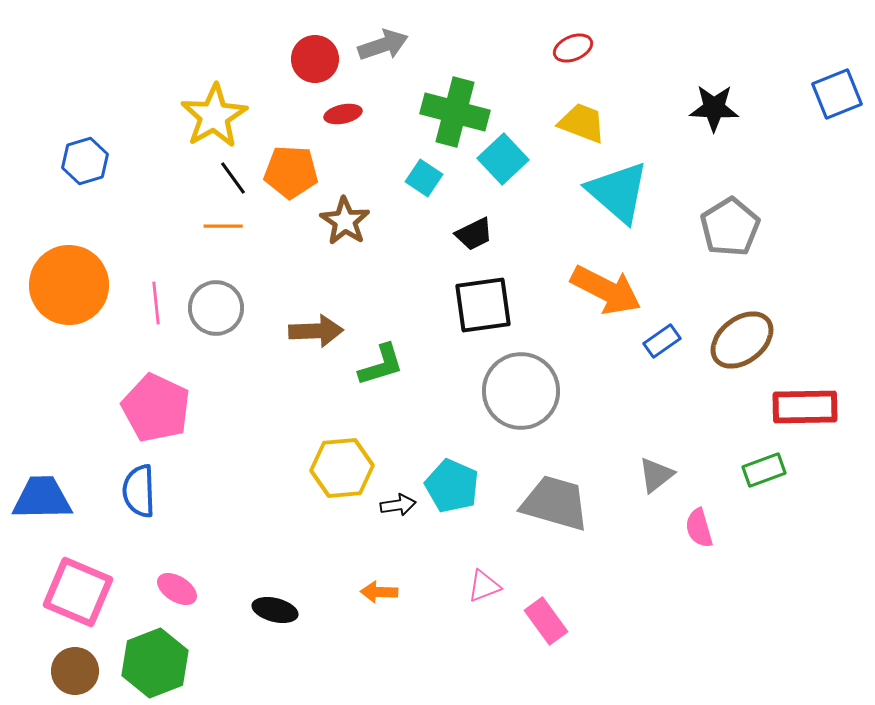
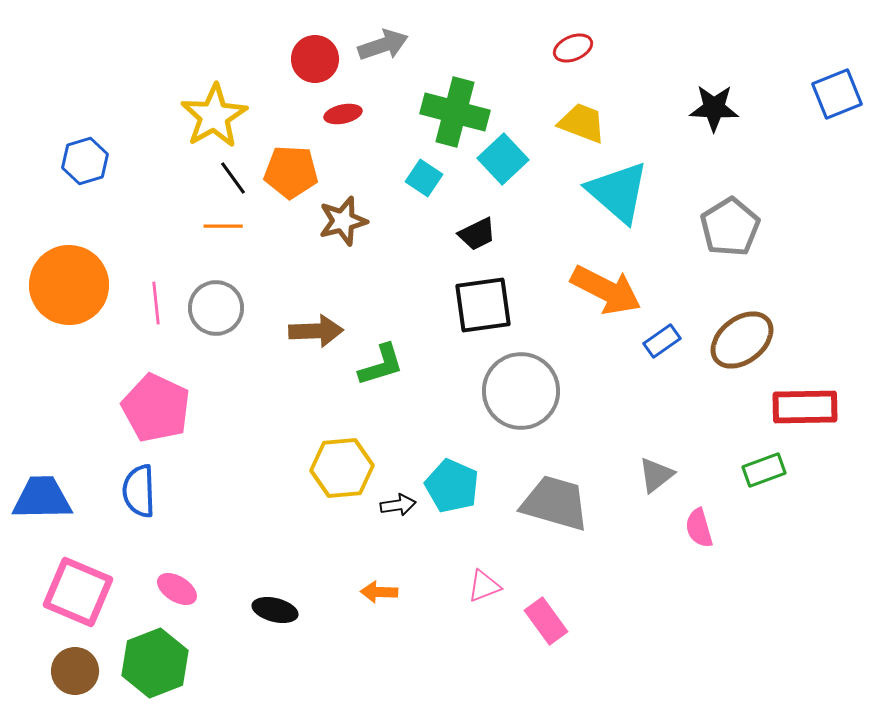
brown star at (345, 221): moved 2 px left; rotated 24 degrees clockwise
black trapezoid at (474, 234): moved 3 px right
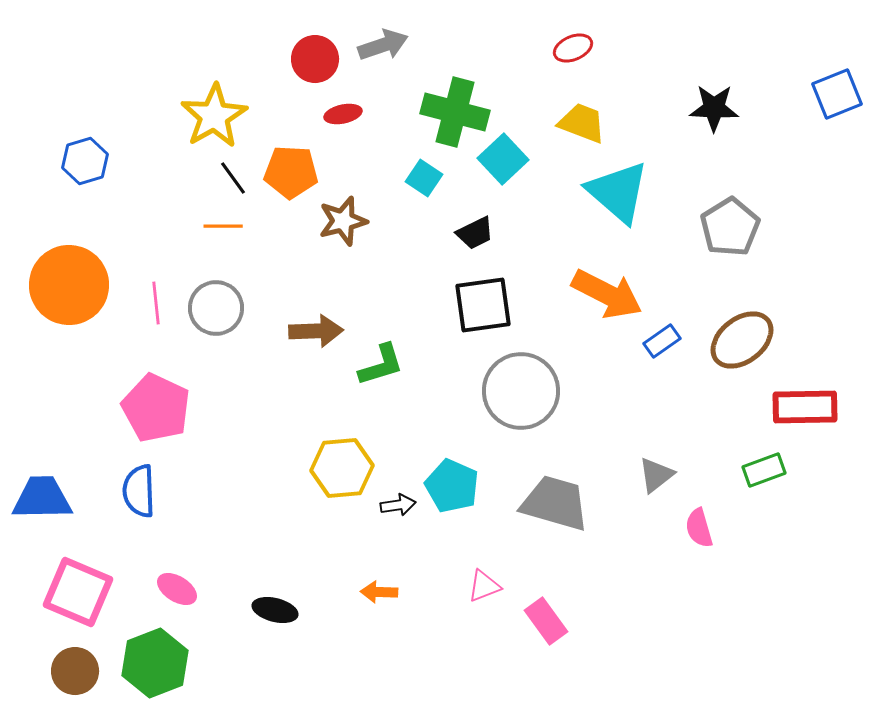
black trapezoid at (477, 234): moved 2 px left, 1 px up
orange arrow at (606, 290): moved 1 px right, 4 px down
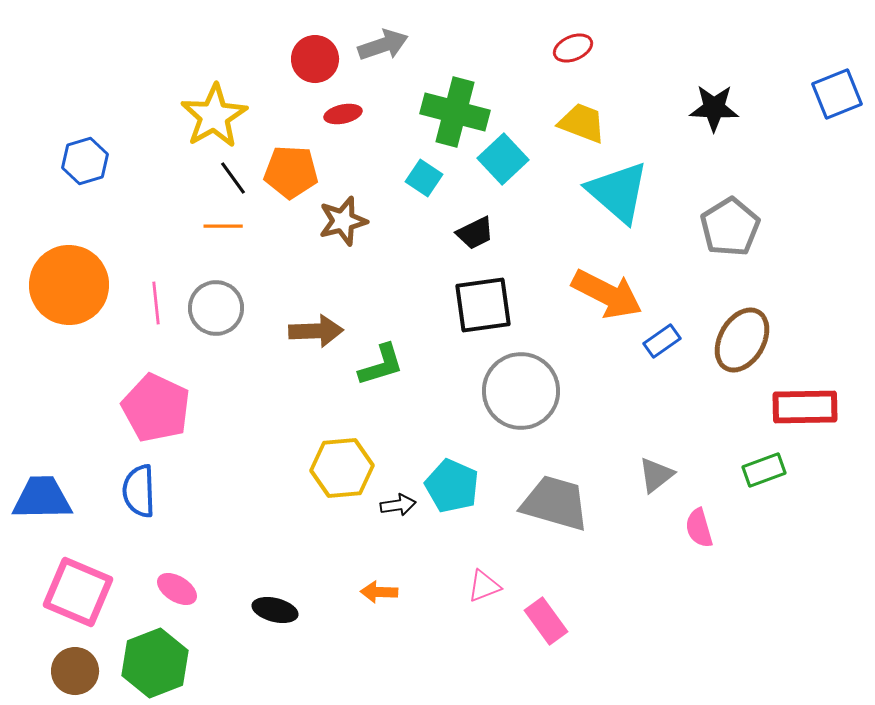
brown ellipse at (742, 340): rotated 22 degrees counterclockwise
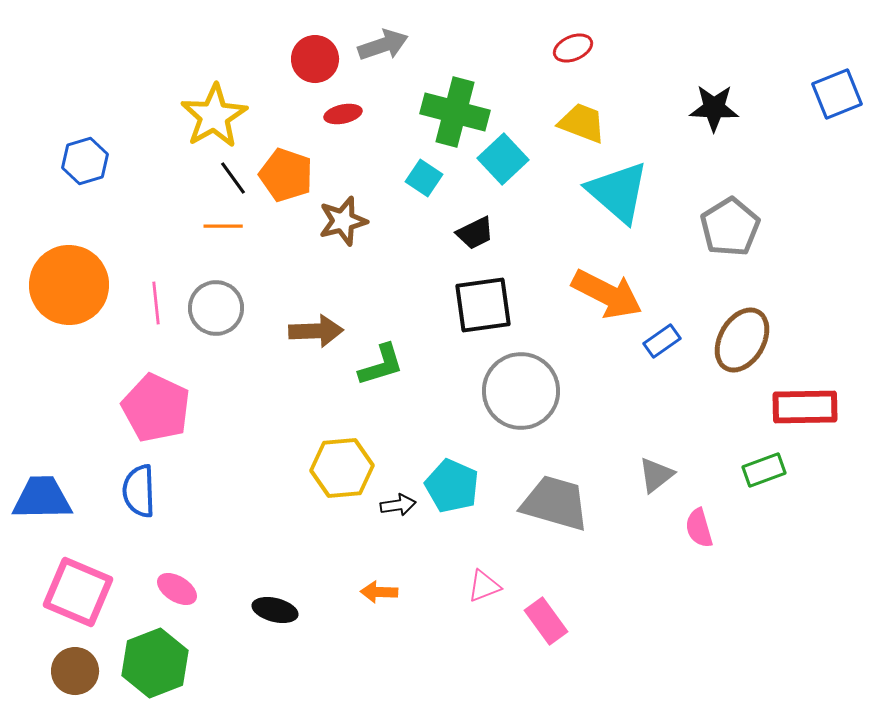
orange pentagon at (291, 172): moved 5 px left, 3 px down; rotated 16 degrees clockwise
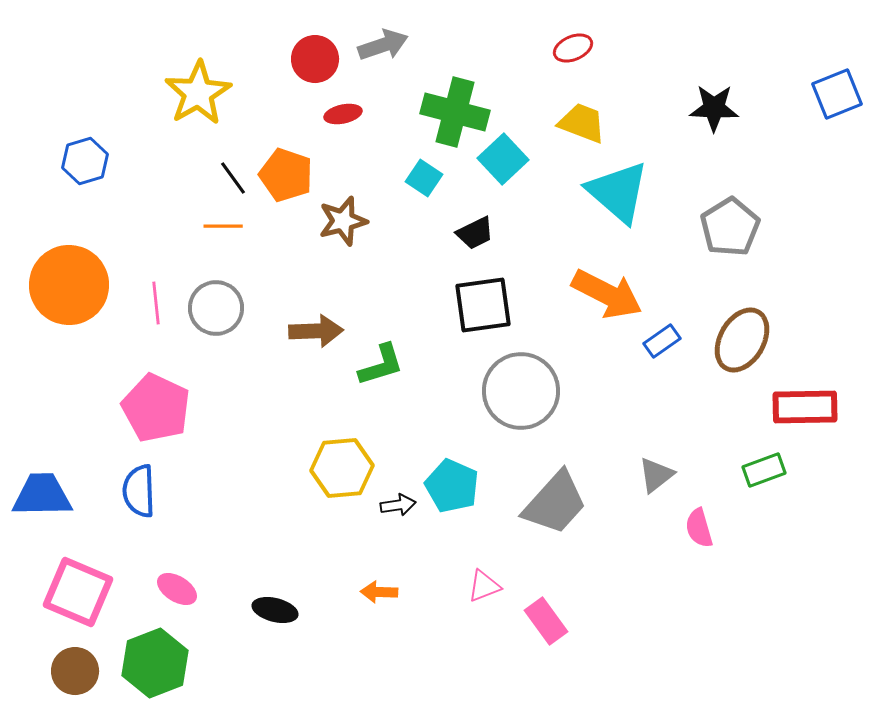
yellow star at (214, 116): moved 16 px left, 23 px up
blue trapezoid at (42, 498): moved 3 px up
gray trapezoid at (555, 503): rotated 116 degrees clockwise
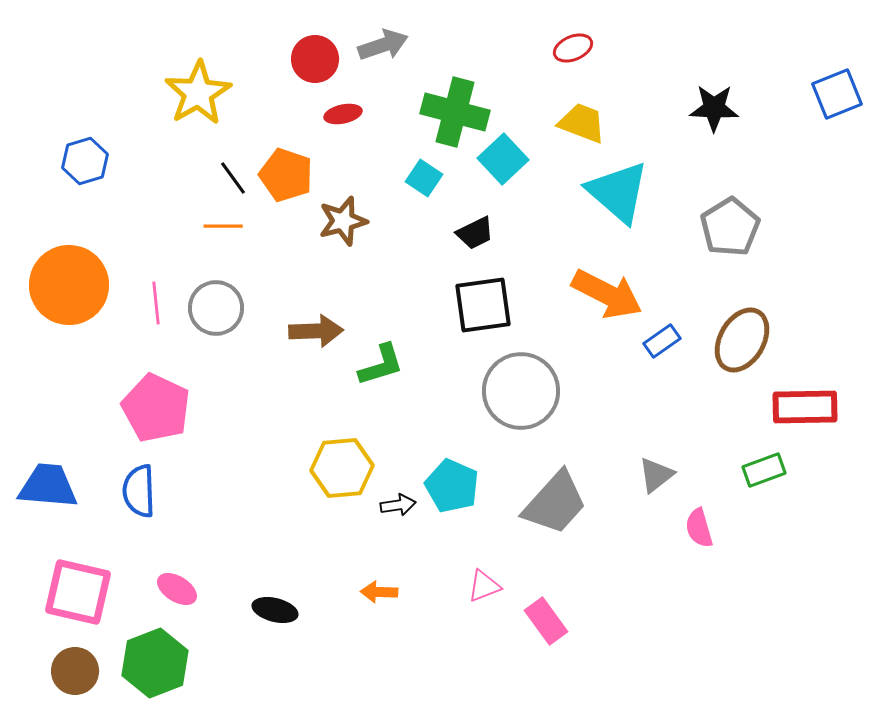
blue trapezoid at (42, 495): moved 6 px right, 9 px up; rotated 6 degrees clockwise
pink square at (78, 592): rotated 10 degrees counterclockwise
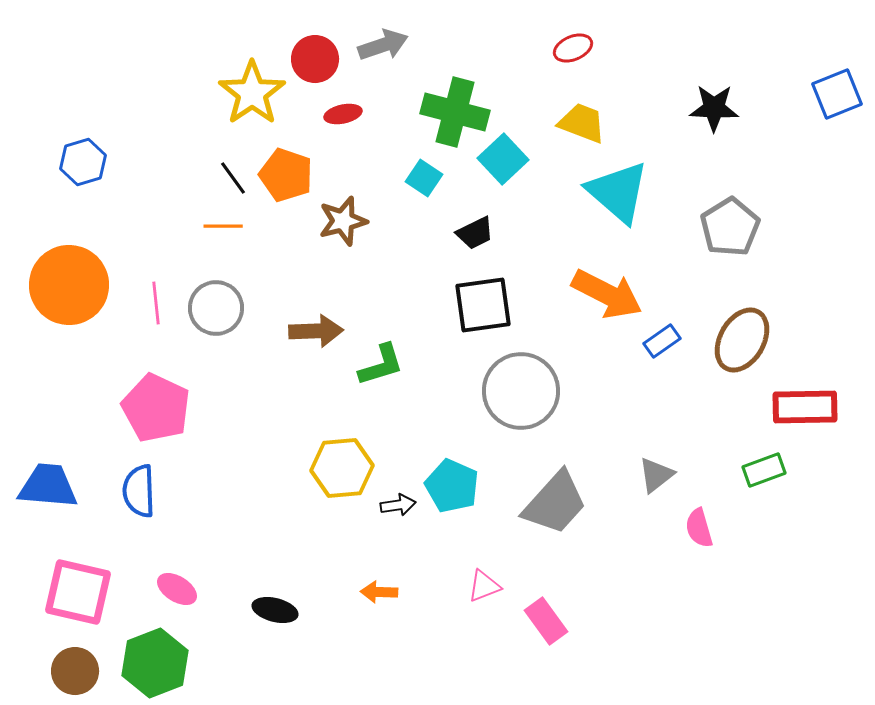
yellow star at (198, 93): moved 54 px right; rotated 4 degrees counterclockwise
blue hexagon at (85, 161): moved 2 px left, 1 px down
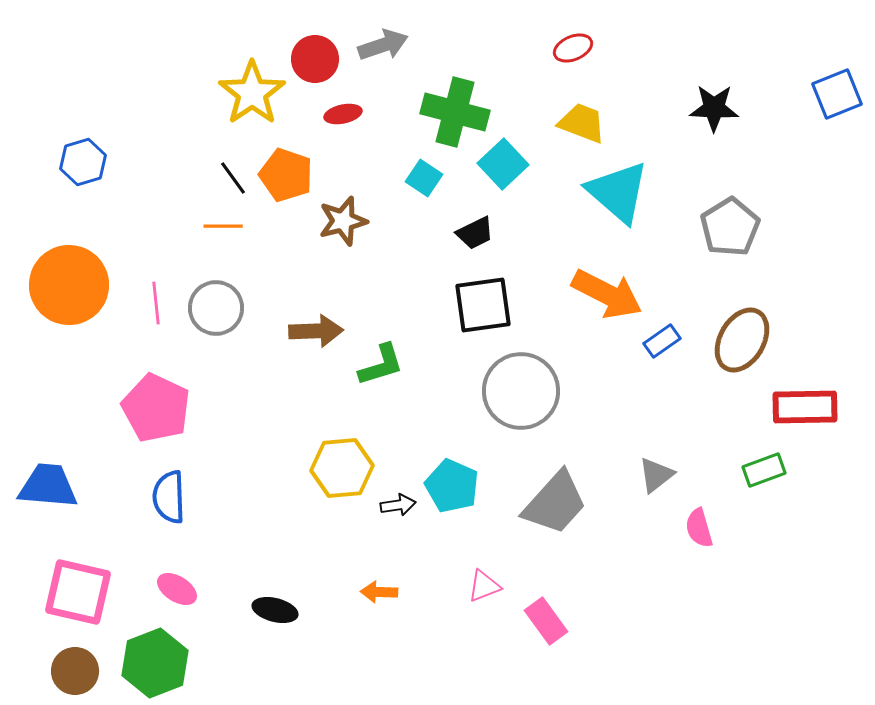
cyan square at (503, 159): moved 5 px down
blue semicircle at (139, 491): moved 30 px right, 6 px down
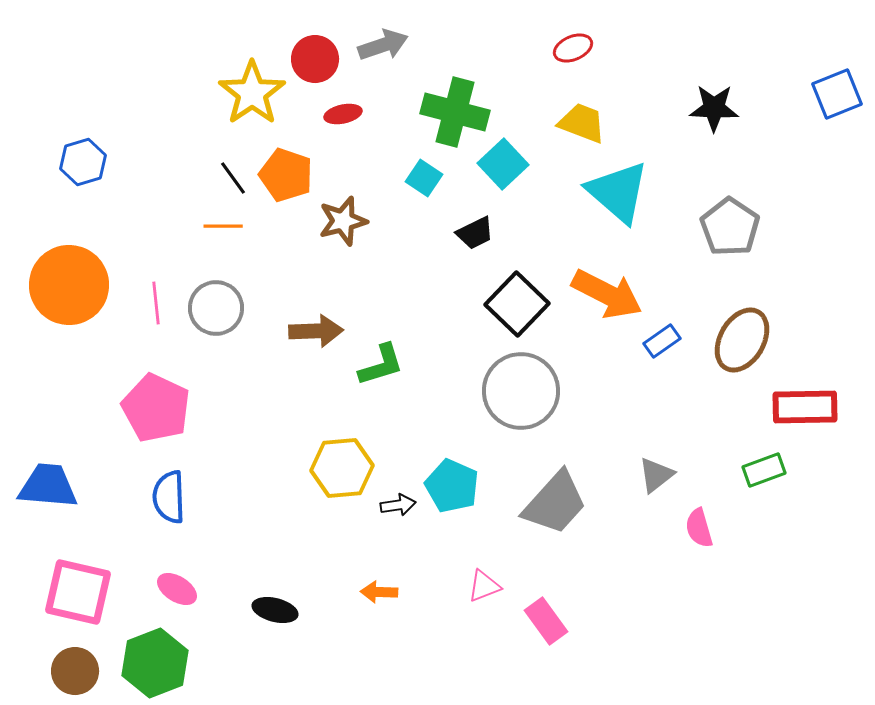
gray pentagon at (730, 227): rotated 6 degrees counterclockwise
black square at (483, 305): moved 34 px right, 1 px up; rotated 38 degrees counterclockwise
